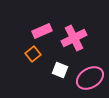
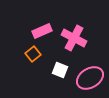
pink cross: rotated 35 degrees counterclockwise
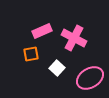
orange square: moved 2 px left; rotated 28 degrees clockwise
white square: moved 3 px left, 2 px up; rotated 21 degrees clockwise
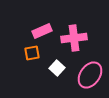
pink cross: rotated 35 degrees counterclockwise
orange square: moved 1 px right, 1 px up
pink ellipse: moved 3 px up; rotated 24 degrees counterclockwise
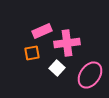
pink cross: moved 7 px left, 5 px down
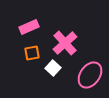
pink rectangle: moved 13 px left, 4 px up
pink cross: moved 2 px left; rotated 35 degrees counterclockwise
white square: moved 4 px left
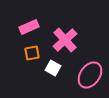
pink cross: moved 3 px up
white square: rotated 14 degrees counterclockwise
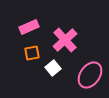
white square: rotated 21 degrees clockwise
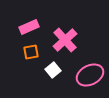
orange square: moved 1 px left, 1 px up
white square: moved 2 px down
pink ellipse: rotated 28 degrees clockwise
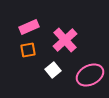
orange square: moved 3 px left, 2 px up
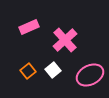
orange square: moved 21 px down; rotated 28 degrees counterclockwise
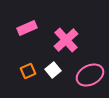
pink rectangle: moved 2 px left, 1 px down
pink cross: moved 1 px right
orange square: rotated 14 degrees clockwise
